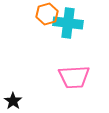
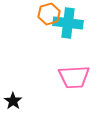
orange hexagon: moved 2 px right
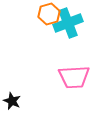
cyan cross: rotated 28 degrees counterclockwise
black star: moved 1 px left; rotated 12 degrees counterclockwise
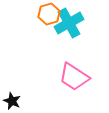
cyan cross: moved 1 px right; rotated 8 degrees counterclockwise
pink trapezoid: rotated 36 degrees clockwise
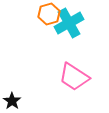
black star: rotated 12 degrees clockwise
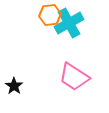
orange hexagon: moved 1 px right, 1 px down; rotated 10 degrees clockwise
black star: moved 2 px right, 15 px up
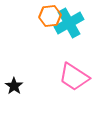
orange hexagon: moved 1 px down
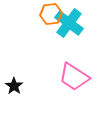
orange hexagon: moved 1 px right, 2 px up
cyan cross: rotated 24 degrees counterclockwise
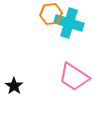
cyan cross: rotated 20 degrees counterclockwise
